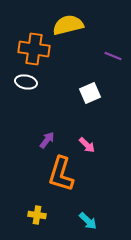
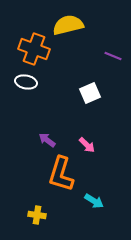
orange cross: rotated 12 degrees clockwise
purple arrow: rotated 90 degrees counterclockwise
cyan arrow: moved 6 px right, 20 px up; rotated 12 degrees counterclockwise
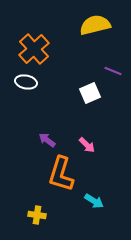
yellow semicircle: moved 27 px right
orange cross: rotated 28 degrees clockwise
purple line: moved 15 px down
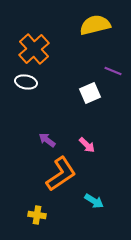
orange L-shape: rotated 141 degrees counterclockwise
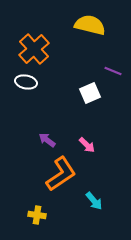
yellow semicircle: moved 5 px left; rotated 28 degrees clockwise
cyan arrow: rotated 18 degrees clockwise
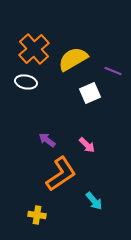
yellow semicircle: moved 17 px left, 34 px down; rotated 44 degrees counterclockwise
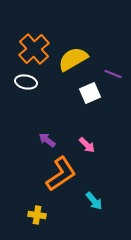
purple line: moved 3 px down
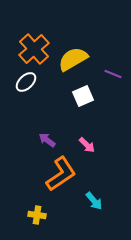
white ellipse: rotated 55 degrees counterclockwise
white square: moved 7 px left, 3 px down
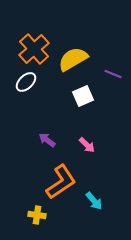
orange L-shape: moved 8 px down
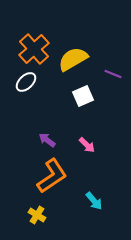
orange L-shape: moved 9 px left, 6 px up
yellow cross: rotated 24 degrees clockwise
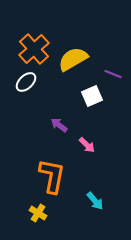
white square: moved 9 px right
purple arrow: moved 12 px right, 15 px up
orange L-shape: rotated 45 degrees counterclockwise
cyan arrow: moved 1 px right
yellow cross: moved 1 px right, 2 px up
